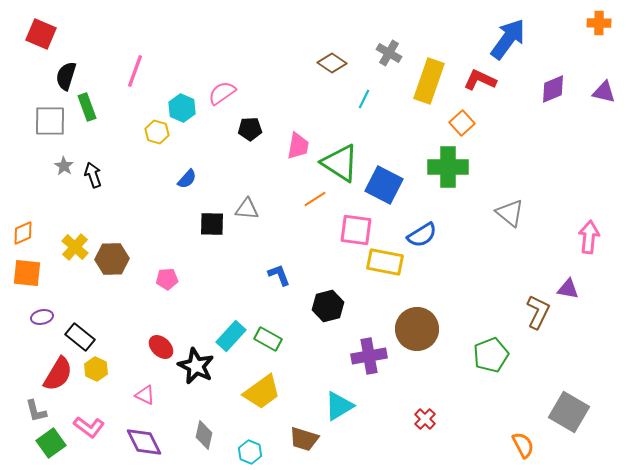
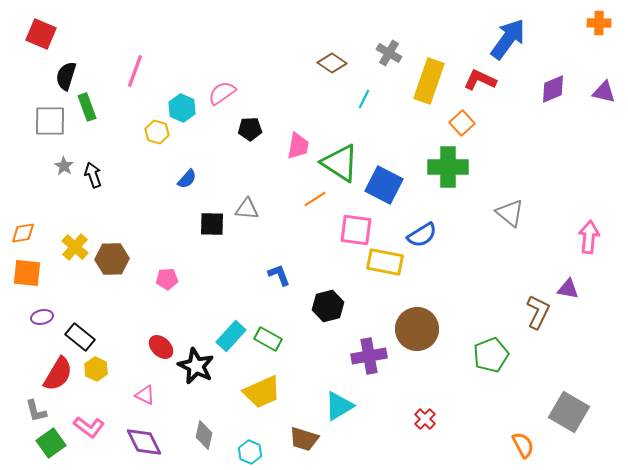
orange diamond at (23, 233): rotated 15 degrees clockwise
yellow trapezoid at (262, 392): rotated 12 degrees clockwise
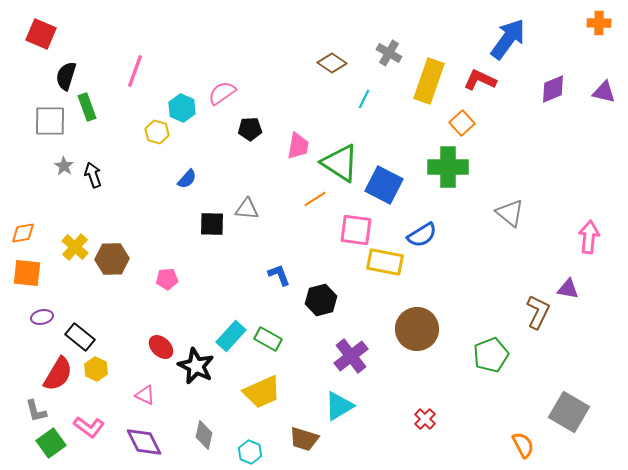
black hexagon at (328, 306): moved 7 px left, 6 px up
purple cross at (369, 356): moved 18 px left; rotated 28 degrees counterclockwise
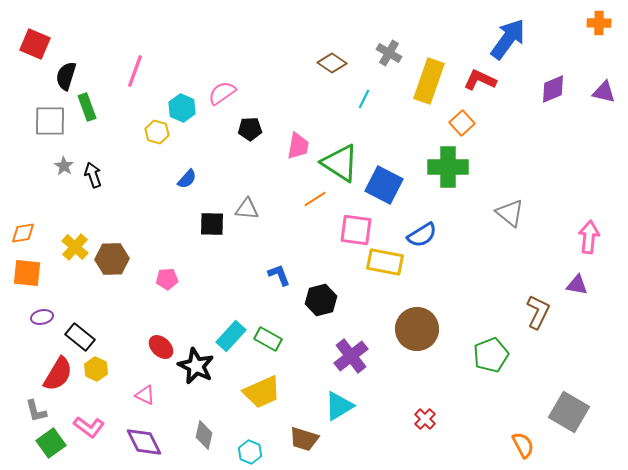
red square at (41, 34): moved 6 px left, 10 px down
purple triangle at (568, 289): moved 9 px right, 4 px up
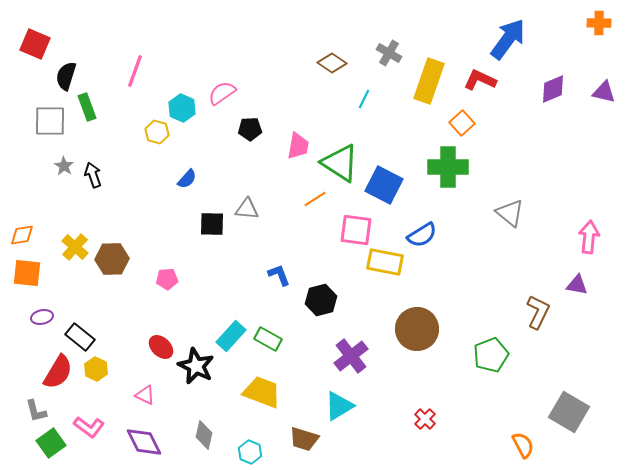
orange diamond at (23, 233): moved 1 px left, 2 px down
red semicircle at (58, 374): moved 2 px up
yellow trapezoid at (262, 392): rotated 135 degrees counterclockwise
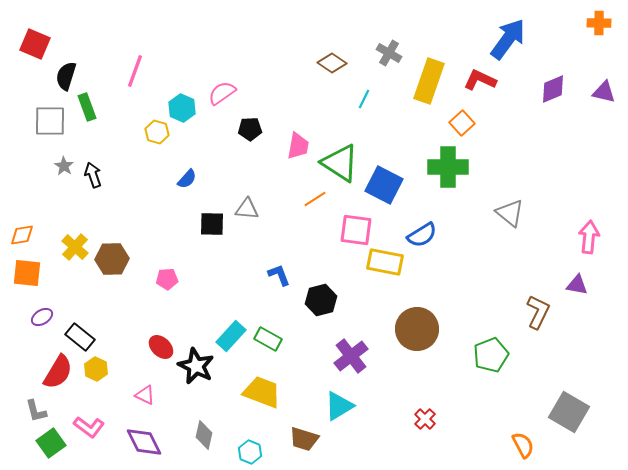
purple ellipse at (42, 317): rotated 20 degrees counterclockwise
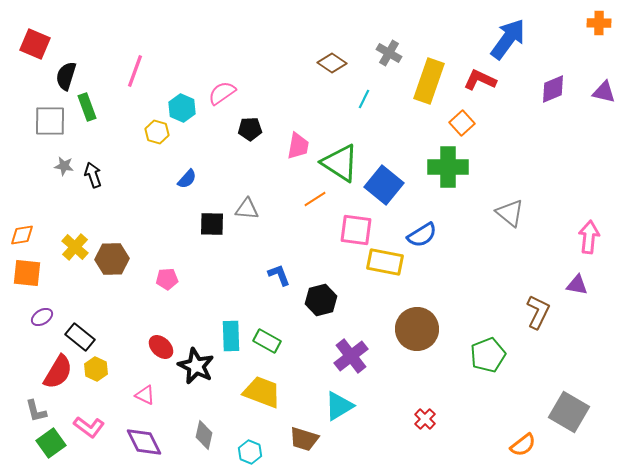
gray star at (64, 166): rotated 24 degrees counterclockwise
blue square at (384, 185): rotated 12 degrees clockwise
cyan rectangle at (231, 336): rotated 44 degrees counterclockwise
green rectangle at (268, 339): moved 1 px left, 2 px down
green pentagon at (491, 355): moved 3 px left
orange semicircle at (523, 445): rotated 80 degrees clockwise
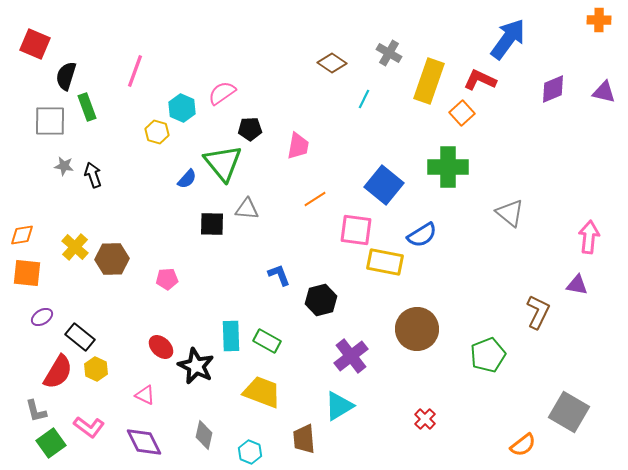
orange cross at (599, 23): moved 3 px up
orange square at (462, 123): moved 10 px up
green triangle at (340, 163): moved 117 px left; rotated 18 degrees clockwise
brown trapezoid at (304, 439): rotated 68 degrees clockwise
